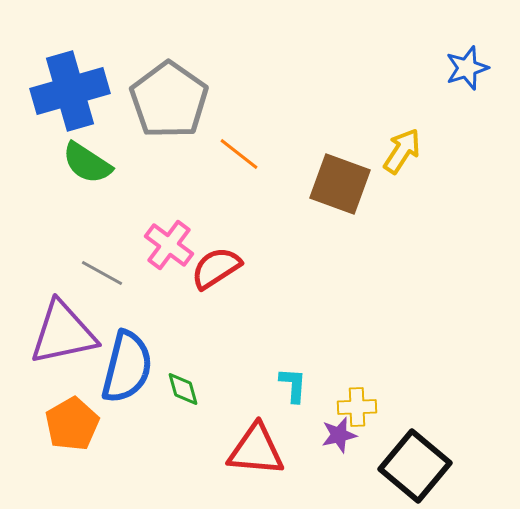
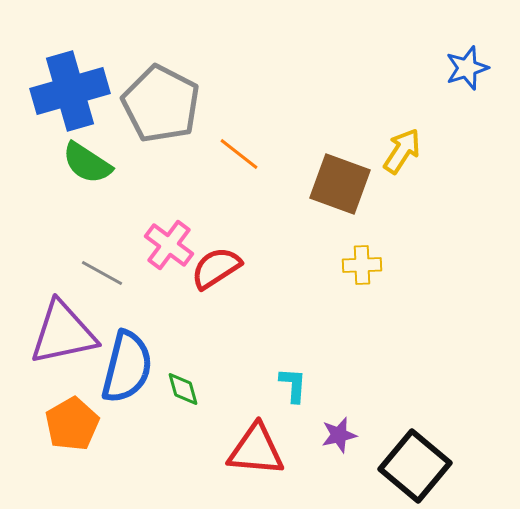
gray pentagon: moved 8 px left, 4 px down; rotated 8 degrees counterclockwise
yellow cross: moved 5 px right, 142 px up
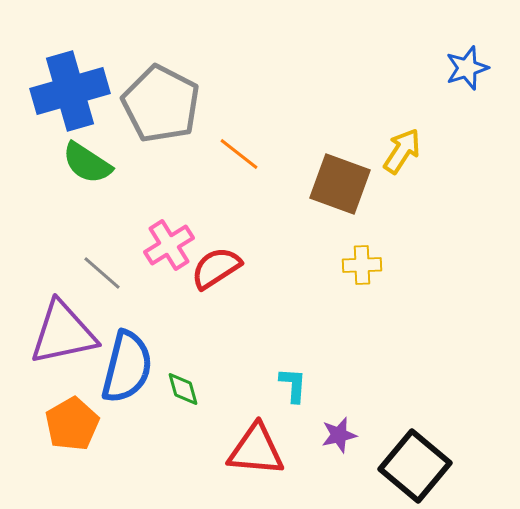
pink cross: rotated 21 degrees clockwise
gray line: rotated 12 degrees clockwise
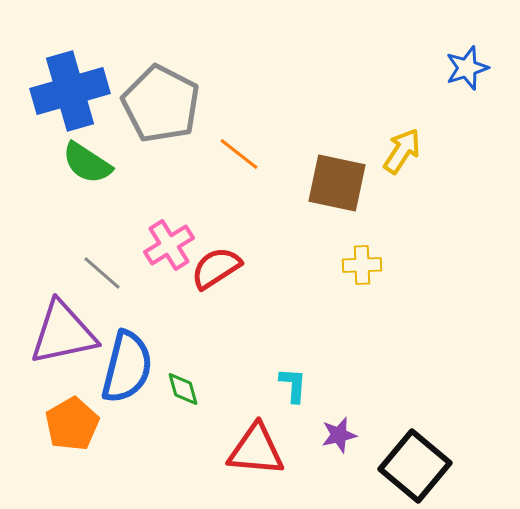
brown square: moved 3 px left, 1 px up; rotated 8 degrees counterclockwise
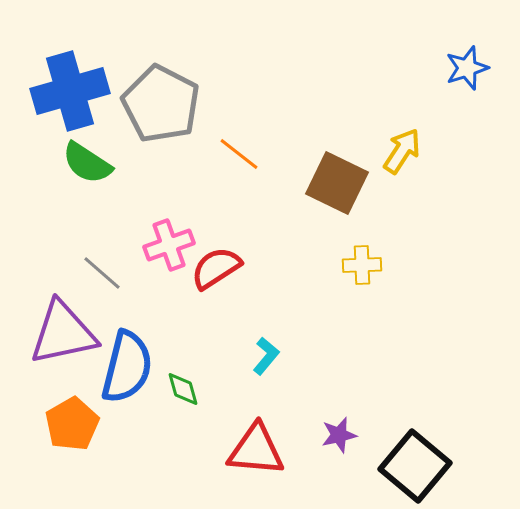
brown square: rotated 14 degrees clockwise
pink cross: rotated 12 degrees clockwise
cyan L-shape: moved 27 px left, 29 px up; rotated 36 degrees clockwise
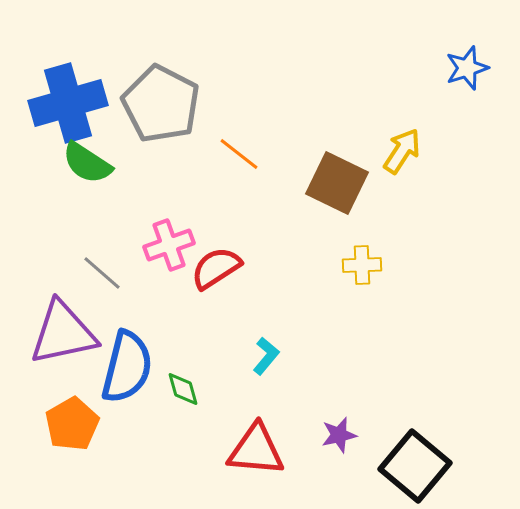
blue cross: moved 2 px left, 12 px down
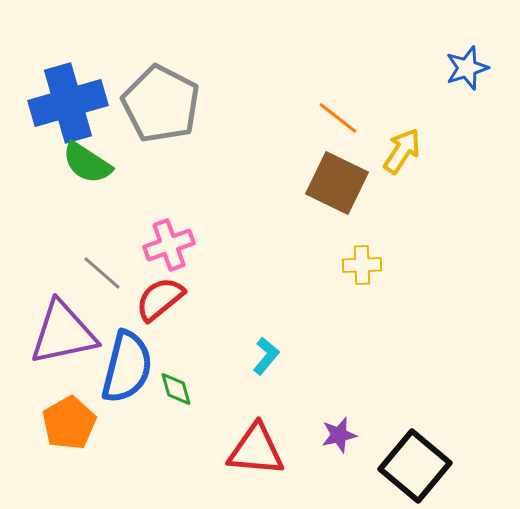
orange line: moved 99 px right, 36 px up
red semicircle: moved 56 px left, 31 px down; rotated 6 degrees counterclockwise
green diamond: moved 7 px left
orange pentagon: moved 3 px left, 1 px up
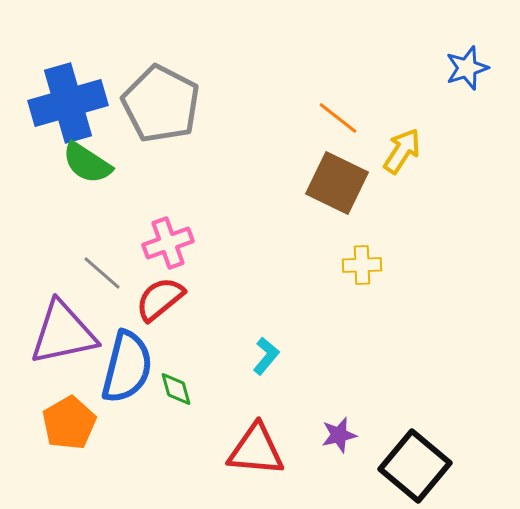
pink cross: moved 1 px left, 2 px up
